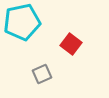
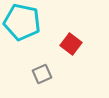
cyan pentagon: rotated 24 degrees clockwise
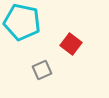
gray square: moved 4 px up
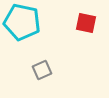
red square: moved 15 px right, 21 px up; rotated 25 degrees counterclockwise
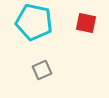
cyan pentagon: moved 12 px right
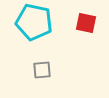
gray square: rotated 18 degrees clockwise
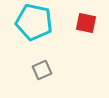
gray square: rotated 18 degrees counterclockwise
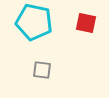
gray square: rotated 30 degrees clockwise
